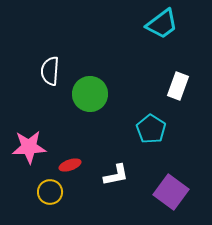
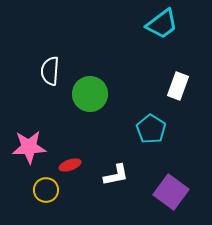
yellow circle: moved 4 px left, 2 px up
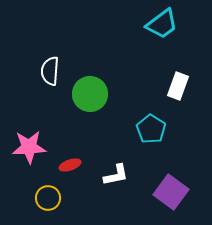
yellow circle: moved 2 px right, 8 px down
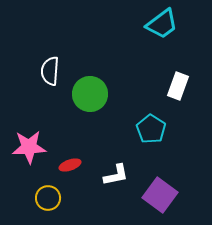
purple square: moved 11 px left, 3 px down
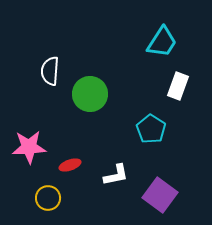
cyan trapezoid: moved 18 px down; rotated 20 degrees counterclockwise
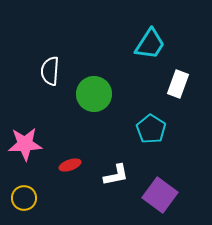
cyan trapezoid: moved 12 px left, 2 px down
white rectangle: moved 2 px up
green circle: moved 4 px right
pink star: moved 4 px left, 3 px up
yellow circle: moved 24 px left
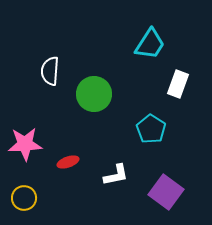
red ellipse: moved 2 px left, 3 px up
purple square: moved 6 px right, 3 px up
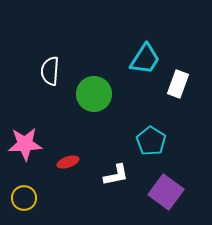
cyan trapezoid: moved 5 px left, 15 px down
cyan pentagon: moved 12 px down
